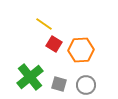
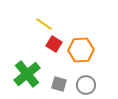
green cross: moved 3 px left, 3 px up
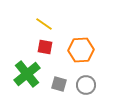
red square: moved 9 px left, 3 px down; rotated 21 degrees counterclockwise
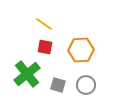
gray square: moved 1 px left, 1 px down
